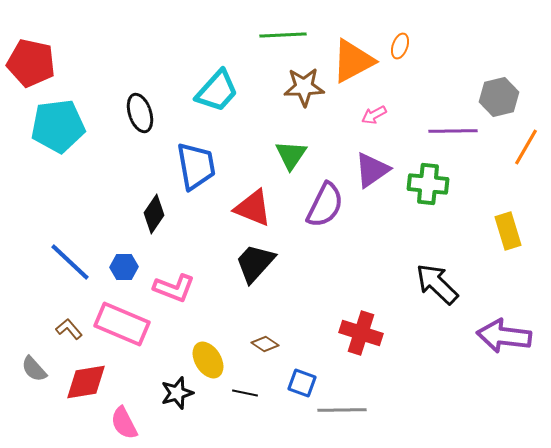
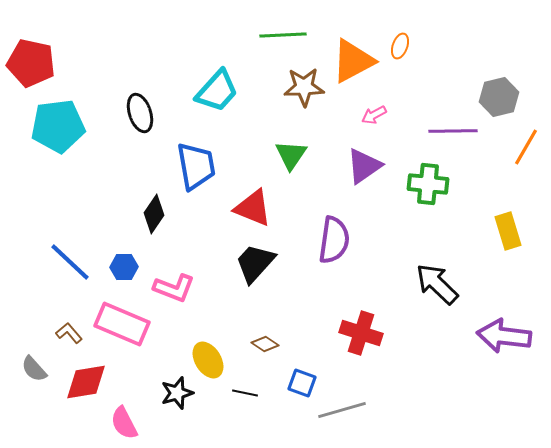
purple triangle: moved 8 px left, 4 px up
purple semicircle: moved 9 px right, 35 px down; rotated 18 degrees counterclockwise
brown L-shape: moved 4 px down
gray line: rotated 15 degrees counterclockwise
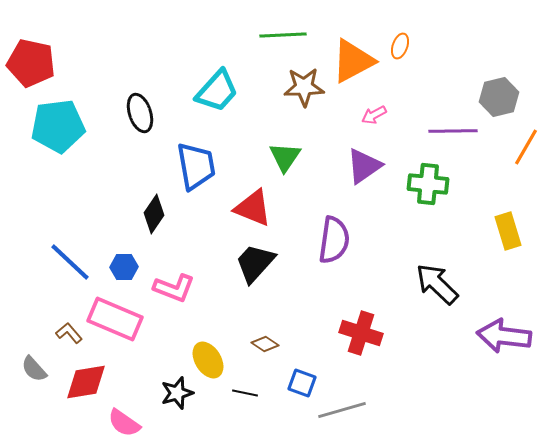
green triangle: moved 6 px left, 2 px down
pink rectangle: moved 7 px left, 5 px up
pink semicircle: rotated 28 degrees counterclockwise
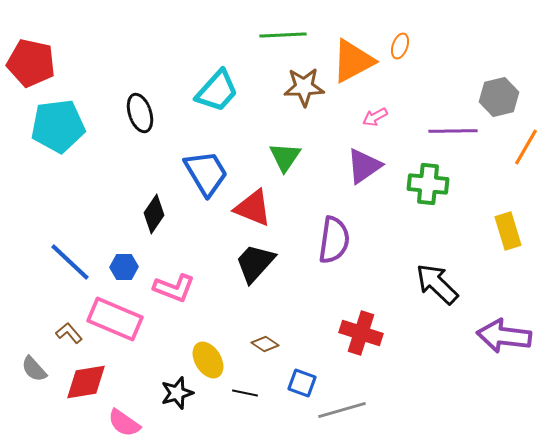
pink arrow: moved 1 px right, 2 px down
blue trapezoid: moved 10 px right, 7 px down; rotated 21 degrees counterclockwise
